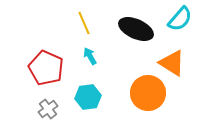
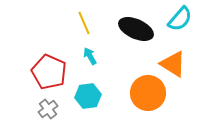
orange triangle: moved 1 px right, 1 px down
red pentagon: moved 3 px right, 4 px down
cyan hexagon: moved 1 px up
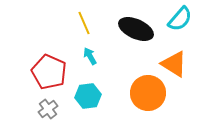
orange triangle: moved 1 px right
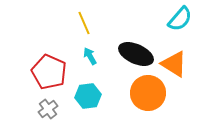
black ellipse: moved 25 px down
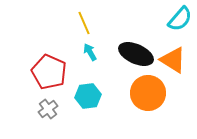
cyan arrow: moved 4 px up
orange triangle: moved 1 px left, 4 px up
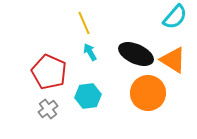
cyan semicircle: moved 5 px left, 2 px up
